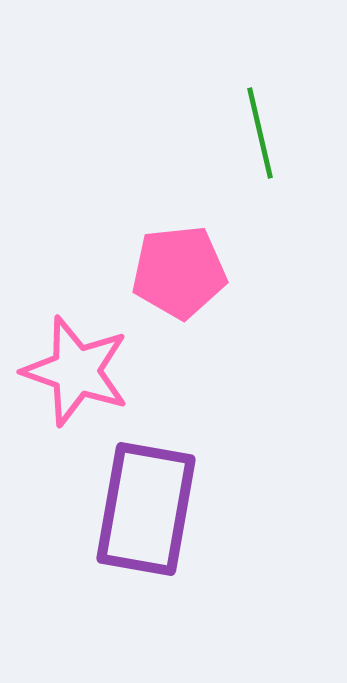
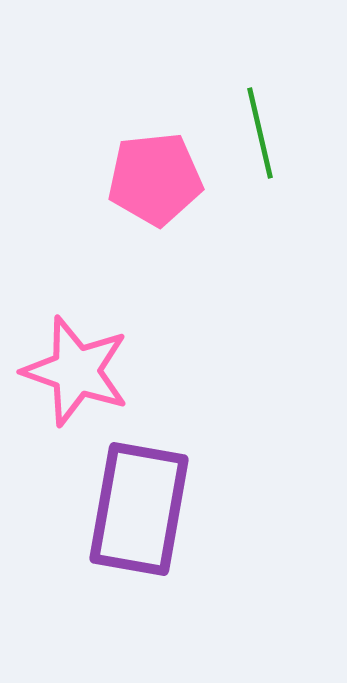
pink pentagon: moved 24 px left, 93 px up
purple rectangle: moved 7 px left
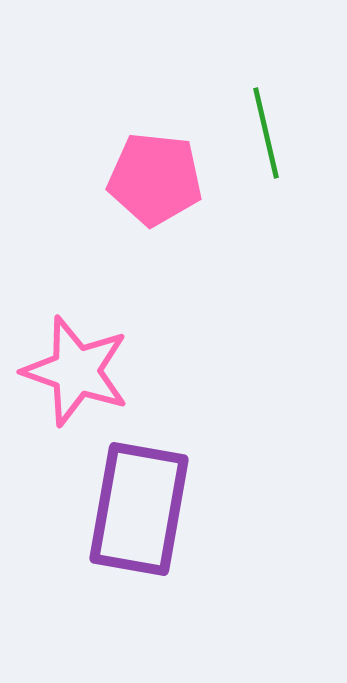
green line: moved 6 px right
pink pentagon: rotated 12 degrees clockwise
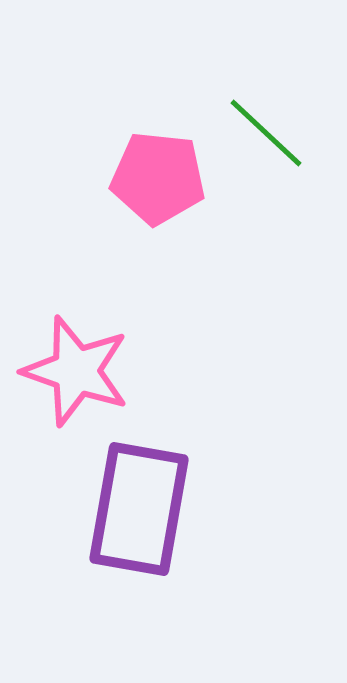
green line: rotated 34 degrees counterclockwise
pink pentagon: moved 3 px right, 1 px up
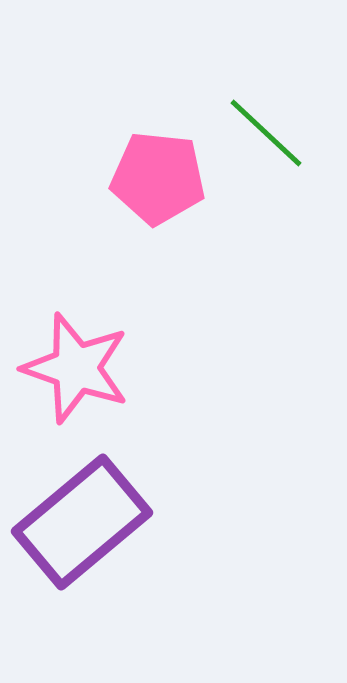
pink star: moved 3 px up
purple rectangle: moved 57 px left, 13 px down; rotated 40 degrees clockwise
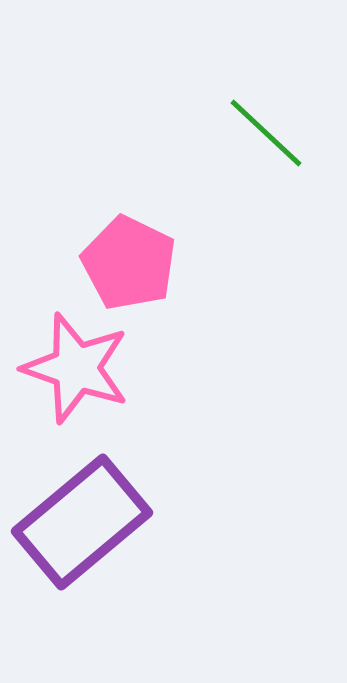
pink pentagon: moved 29 px left, 85 px down; rotated 20 degrees clockwise
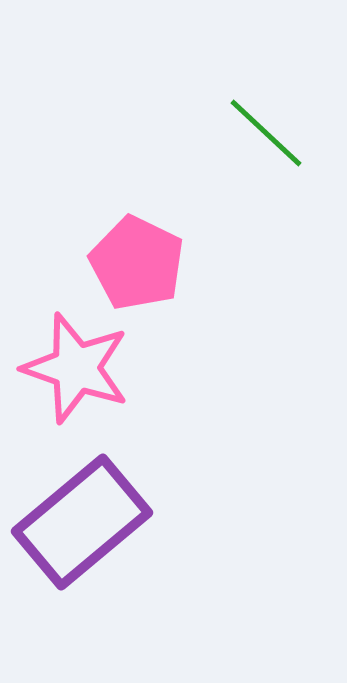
pink pentagon: moved 8 px right
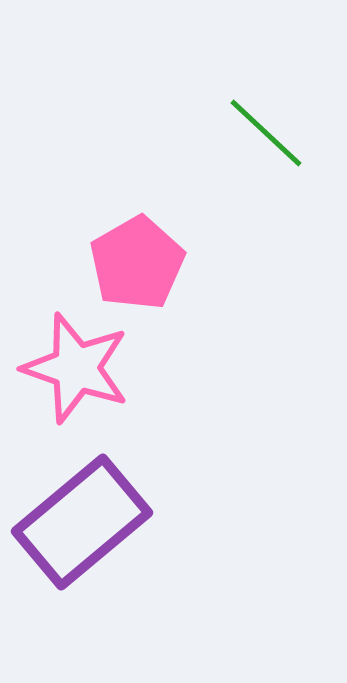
pink pentagon: rotated 16 degrees clockwise
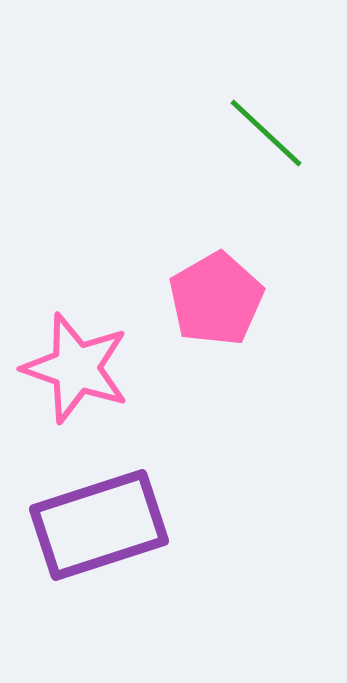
pink pentagon: moved 79 px right, 36 px down
purple rectangle: moved 17 px right, 3 px down; rotated 22 degrees clockwise
